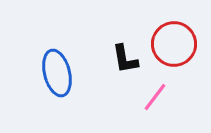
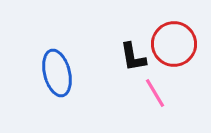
black L-shape: moved 8 px right, 2 px up
pink line: moved 4 px up; rotated 68 degrees counterclockwise
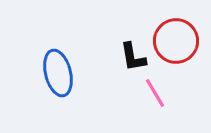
red circle: moved 2 px right, 3 px up
blue ellipse: moved 1 px right
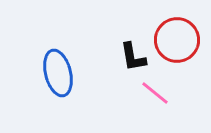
red circle: moved 1 px right, 1 px up
pink line: rotated 20 degrees counterclockwise
